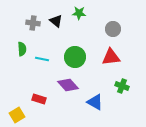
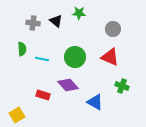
red triangle: moved 1 px left; rotated 30 degrees clockwise
red rectangle: moved 4 px right, 4 px up
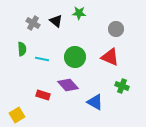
gray cross: rotated 24 degrees clockwise
gray circle: moved 3 px right
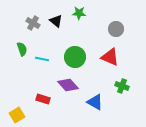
green semicircle: rotated 16 degrees counterclockwise
red rectangle: moved 4 px down
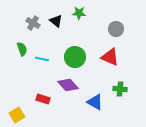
green cross: moved 2 px left, 3 px down; rotated 16 degrees counterclockwise
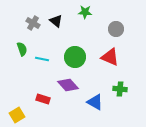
green star: moved 6 px right, 1 px up
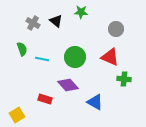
green star: moved 4 px left
green cross: moved 4 px right, 10 px up
red rectangle: moved 2 px right
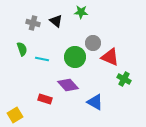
gray cross: rotated 16 degrees counterclockwise
gray circle: moved 23 px left, 14 px down
green cross: rotated 24 degrees clockwise
yellow square: moved 2 px left
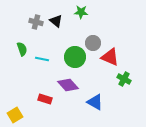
gray cross: moved 3 px right, 1 px up
